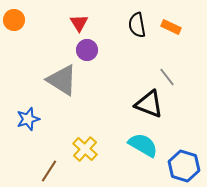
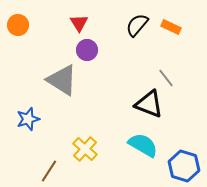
orange circle: moved 4 px right, 5 px down
black semicircle: rotated 50 degrees clockwise
gray line: moved 1 px left, 1 px down
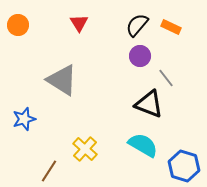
purple circle: moved 53 px right, 6 px down
blue star: moved 4 px left
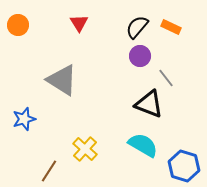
black semicircle: moved 2 px down
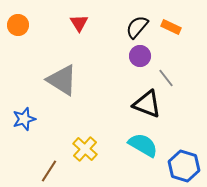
black triangle: moved 2 px left
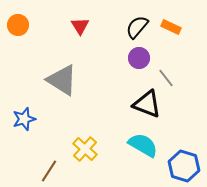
red triangle: moved 1 px right, 3 px down
purple circle: moved 1 px left, 2 px down
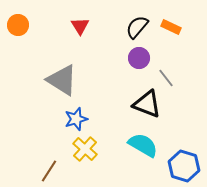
blue star: moved 52 px right
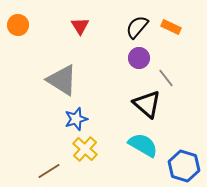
black triangle: rotated 20 degrees clockwise
brown line: rotated 25 degrees clockwise
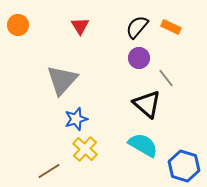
gray triangle: rotated 40 degrees clockwise
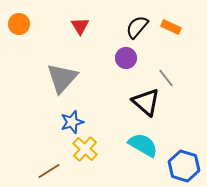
orange circle: moved 1 px right, 1 px up
purple circle: moved 13 px left
gray triangle: moved 2 px up
black triangle: moved 1 px left, 2 px up
blue star: moved 4 px left, 3 px down
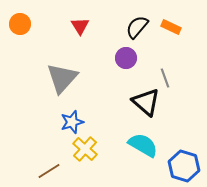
orange circle: moved 1 px right
gray line: moved 1 px left; rotated 18 degrees clockwise
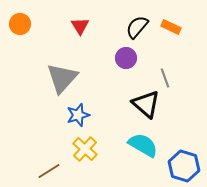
black triangle: moved 2 px down
blue star: moved 6 px right, 7 px up
